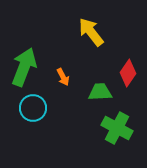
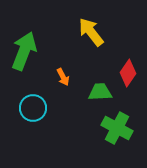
green arrow: moved 16 px up
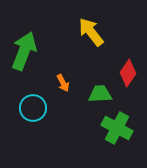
orange arrow: moved 6 px down
green trapezoid: moved 2 px down
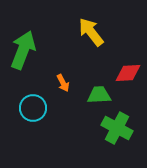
green arrow: moved 1 px left, 1 px up
red diamond: rotated 52 degrees clockwise
green trapezoid: moved 1 px left, 1 px down
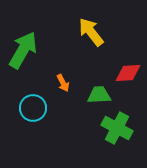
green arrow: rotated 9 degrees clockwise
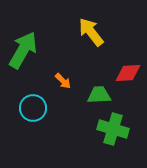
orange arrow: moved 2 px up; rotated 18 degrees counterclockwise
green cross: moved 4 px left, 1 px down; rotated 12 degrees counterclockwise
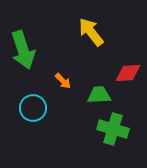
green arrow: rotated 132 degrees clockwise
